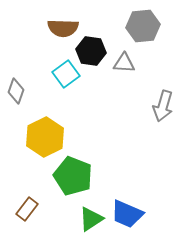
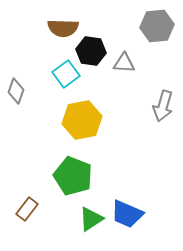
gray hexagon: moved 14 px right
yellow hexagon: moved 37 px right, 17 px up; rotated 15 degrees clockwise
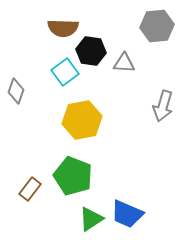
cyan square: moved 1 px left, 2 px up
brown rectangle: moved 3 px right, 20 px up
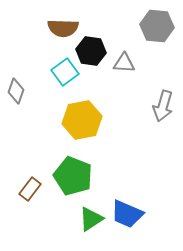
gray hexagon: rotated 12 degrees clockwise
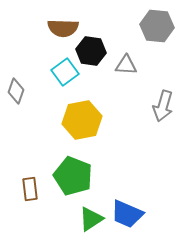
gray triangle: moved 2 px right, 2 px down
brown rectangle: rotated 45 degrees counterclockwise
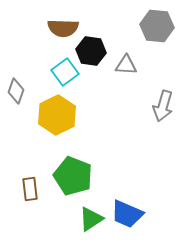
yellow hexagon: moved 25 px left, 5 px up; rotated 15 degrees counterclockwise
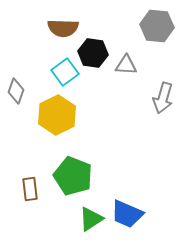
black hexagon: moved 2 px right, 2 px down
gray arrow: moved 8 px up
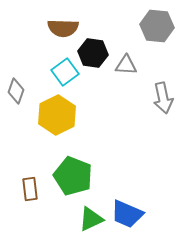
gray arrow: rotated 28 degrees counterclockwise
green triangle: rotated 8 degrees clockwise
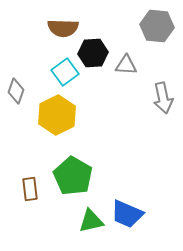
black hexagon: rotated 12 degrees counterclockwise
green pentagon: rotated 9 degrees clockwise
green triangle: moved 2 px down; rotated 12 degrees clockwise
